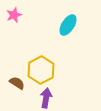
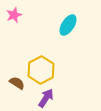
purple arrow: rotated 24 degrees clockwise
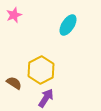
brown semicircle: moved 3 px left
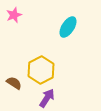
cyan ellipse: moved 2 px down
purple arrow: moved 1 px right
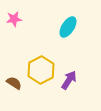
pink star: moved 4 px down; rotated 14 degrees clockwise
purple arrow: moved 22 px right, 18 px up
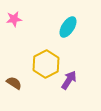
yellow hexagon: moved 5 px right, 6 px up
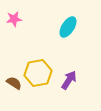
yellow hexagon: moved 8 px left, 9 px down; rotated 16 degrees clockwise
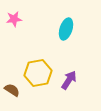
cyan ellipse: moved 2 px left, 2 px down; rotated 15 degrees counterclockwise
brown semicircle: moved 2 px left, 7 px down
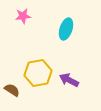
pink star: moved 9 px right, 3 px up
purple arrow: rotated 96 degrees counterclockwise
